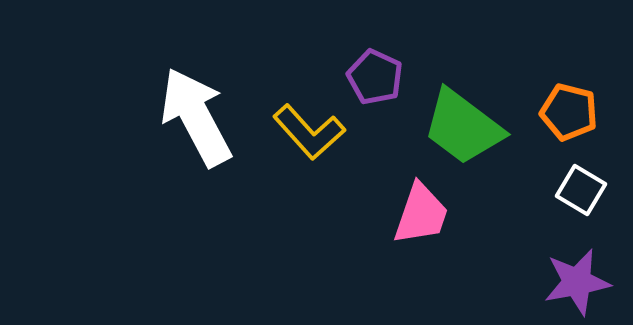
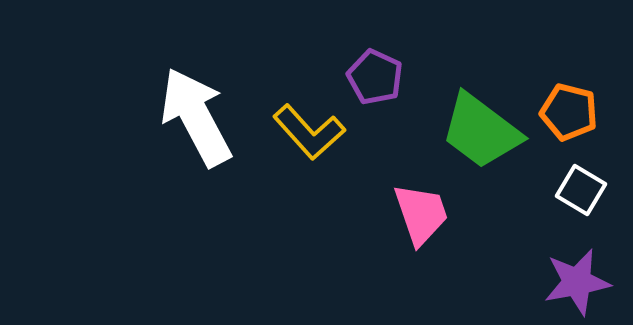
green trapezoid: moved 18 px right, 4 px down
pink trapezoid: rotated 38 degrees counterclockwise
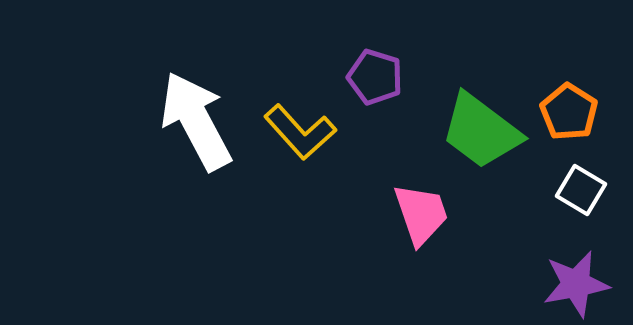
purple pentagon: rotated 8 degrees counterclockwise
orange pentagon: rotated 18 degrees clockwise
white arrow: moved 4 px down
yellow L-shape: moved 9 px left
purple star: moved 1 px left, 2 px down
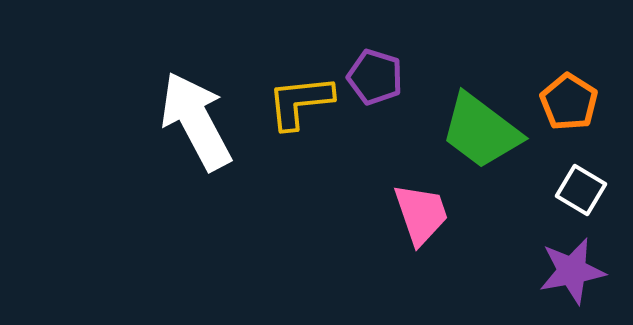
orange pentagon: moved 10 px up
yellow L-shape: moved 30 px up; rotated 126 degrees clockwise
purple star: moved 4 px left, 13 px up
